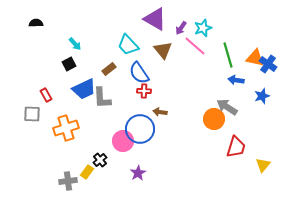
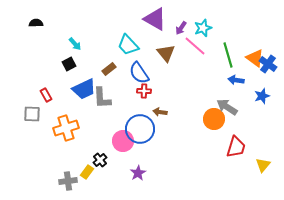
brown triangle: moved 3 px right, 3 px down
orange triangle: rotated 24 degrees clockwise
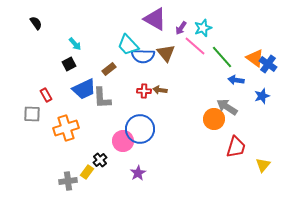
black semicircle: rotated 56 degrees clockwise
green line: moved 6 px left, 2 px down; rotated 25 degrees counterclockwise
blue semicircle: moved 4 px right, 17 px up; rotated 55 degrees counterclockwise
brown arrow: moved 22 px up
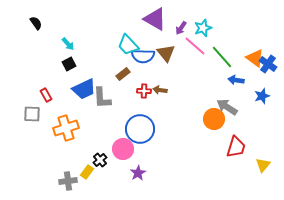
cyan arrow: moved 7 px left
brown rectangle: moved 14 px right, 5 px down
pink circle: moved 8 px down
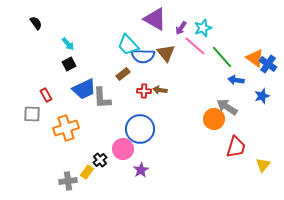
purple star: moved 3 px right, 3 px up
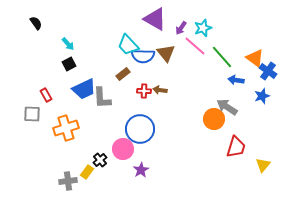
blue cross: moved 7 px down
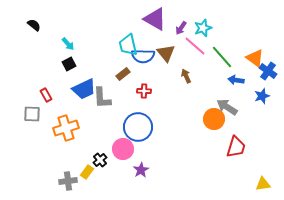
black semicircle: moved 2 px left, 2 px down; rotated 16 degrees counterclockwise
cyan trapezoid: rotated 30 degrees clockwise
brown arrow: moved 26 px right, 14 px up; rotated 56 degrees clockwise
blue circle: moved 2 px left, 2 px up
yellow triangle: moved 19 px down; rotated 42 degrees clockwise
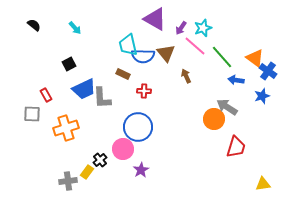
cyan arrow: moved 7 px right, 16 px up
brown rectangle: rotated 64 degrees clockwise
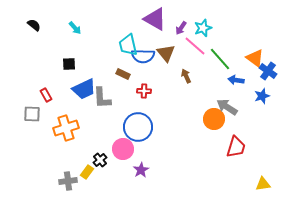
green line: moved 2 px left, 2 px down
black square: rotated 24 degrees clockwise
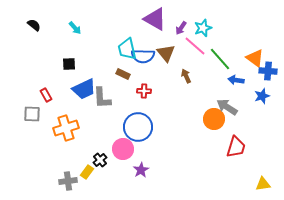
cyan trapezoid: moved 1 px left, 4 px down
blue cross: rotated 30 degrees counterclockwise
